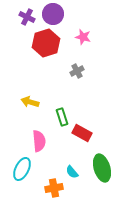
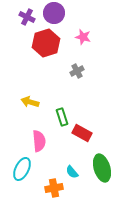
purple circle: moved 1 px right, 1 px up
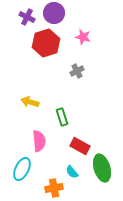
red rectangle: moved 2 px left, 13 px down
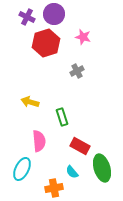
purple circle: moved 1 px down
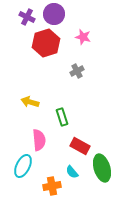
pink semicircle: moved 1 px up
cyan ellipse: moved 1 px right, 3 px up
orange cross: moved 2 px left, 2 px up
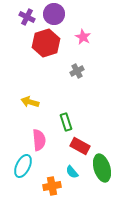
pink star: rotated 14 degrees clockwise
green rectangle: moved 4 px right, 5 px down
